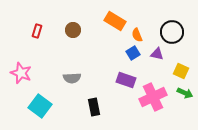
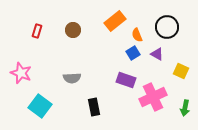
orange rectangle: rotated 70 degrees counterclockwise
black circle: moved 5 px left, 5 px up
purple triangle: rotated 16 degrees clockwise
green arrow: moved 15 px down; rotated 77 degrees clockwise
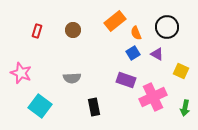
orange semicircle: moved 1 px left, 2 px up
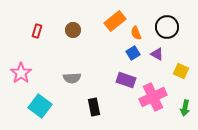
pink star: rotated 15 degrees clockwise
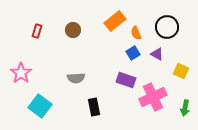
gray semicircle: moved 4 px right
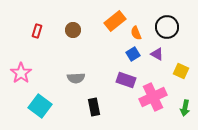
blue square: moved 1 px down
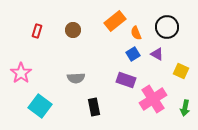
pink cross: moved 2 px down; rotated 8 degrees counterclockwise
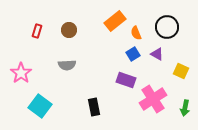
brown circle: moved 4 px left
gray semicircle: moved 9 px left, 13 px up
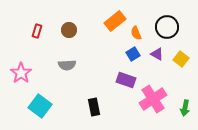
yellow square: moved 12 px up; rotated 14 degrees clockwise
